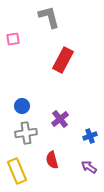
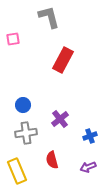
blue circle: moved 1 px right, 1 px up
purple arrow: moved 1 px left; rotated 56 degrees counterclockwise
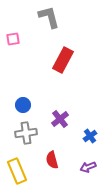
blue cross: rotated 16 degrees counterclockwise
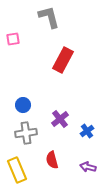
blue cross: moved 3 px left, 5 px up
purple arrow: rotated 35 degrees clockwise
yellow rectangle: moved 1 px up
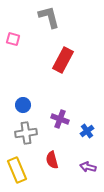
pink square: rotated 24 degrees clockwise
purple cross: rotated 30 degrees counterclockwise
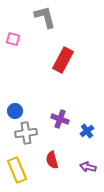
gray L-shape: moved 4 px left
blue circle: moved 8 px left, 6 px down
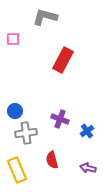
gray L-shape: rotated 60 degrees counterclockwise
pink square: rotated 16 degrees counterclockwise
purple arrow: moved 1 px down
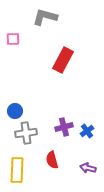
purple cross: moved 4 px right, 8 px down; rotated 36 degrees counterclockwise
yellow rectangle: rotated 25 degrees clockwise
